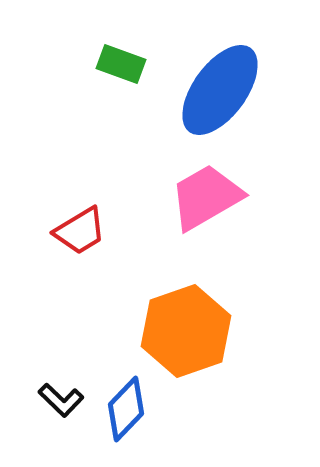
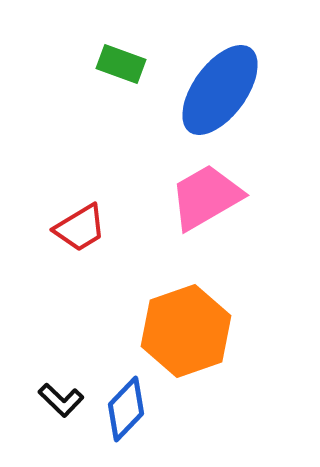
red trapezoid: moved 3 px up
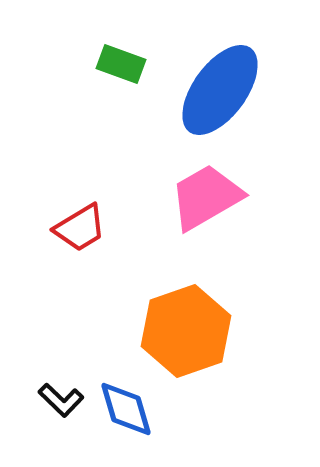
blue diamond: rotated 60 degrees counterclockwise
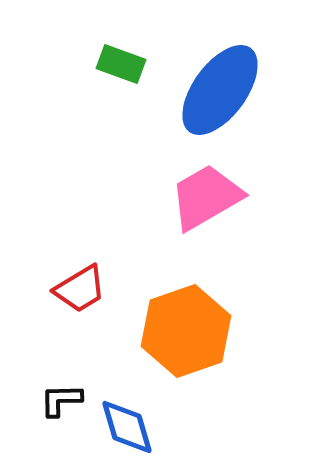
red trapezoid: moved 61 px down
black L-shape: rotated 135 degrees clockwise
blue diamond: moved 1 px right, 18 px down
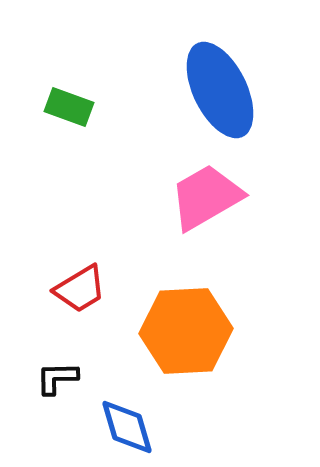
green rectangle: moved 52 px left, 43 px down
blue ellipse: rotated 62 degrees counterclockwise
orange hexagon: rotated 16 degrees clockwise
black L-shape: moved 4 px left, 22 px up
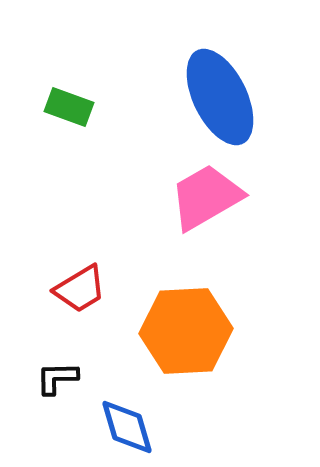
blue ellipse: moved 7 px down
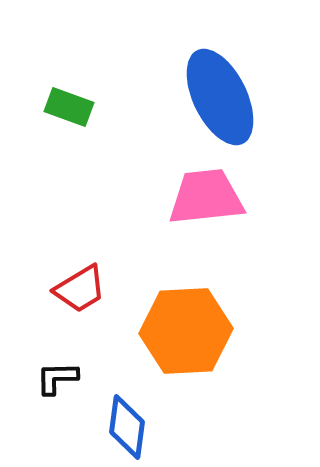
pink trapezoid: rotated 24 degrees clockwise
blue diamond: rotated 24 degrees clockwise
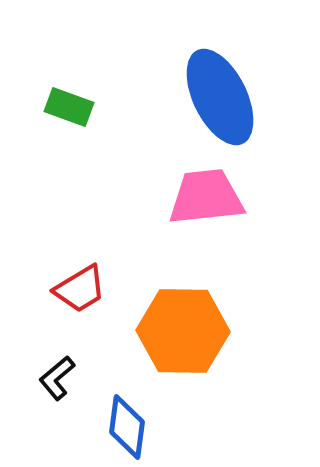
orange hexagon: moved 3 px left; rotated 4 degrees clockwise
black L-shape: rotated 39 degrees counterclockwise
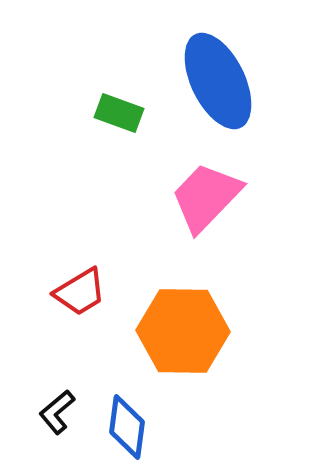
blue ellipse: moved 2 px left, 16 px up
green rectangle: moved 50 px right, 6 px down
pink trapezoid: rotated 40 degrees counterclockwise
red trapezoid: moved 3 px down
black L-shape: moved 34 px down
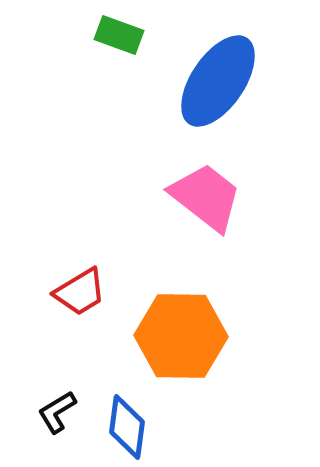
blue ellipse: rotated 60 degrees clockwise
green rectangle: moved 78 px up
pink trapezoid: rotated 84 degrees clockwise
orange hexagon: moved 2 px left, 5 px down
black L-shape: rotated 9 degrees clockwise
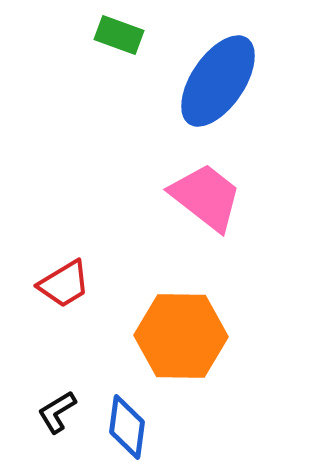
red trapezoid: moved 16 px left, 8 px up
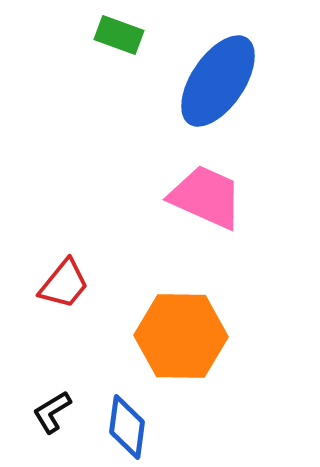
pink trapezoid: rotated 14 degrees counterclockwise
red trapezoid: rotated 20 degrees counterclockwise
black L-shape: moved 5 px left
